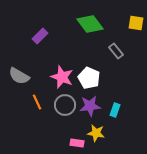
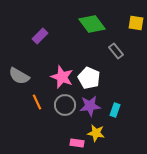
green diamond: moved 2 px right
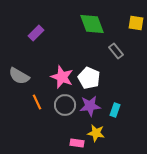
green diamond: rotated 16 degrees clockwise
purple rectangle: moved 4 px left, 3 px up
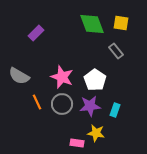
yellow square: moved 15 px left
white pentagon: moved 6 px right, 2 px down; rotated 10 degrees clockwise
gray circle: moved 3 px left, 1 px up
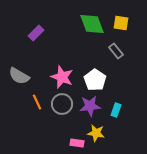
cyan rectangle: moved 1 px right
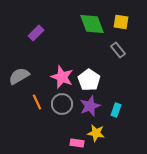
yellow square: moved 1 px up
gray rectangle: moved 2 px right, 1 px up
gray semicircle: rotated 120 degrees clockwise
white pentagon: moved 6 px left
purple star: rotated 15 degrees counterclockwise
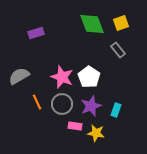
yellow square: moved 1 px down; rotated 28 degrees counterclockwise
purple rectangle: rotated 28 degrees clockwise
white pentagon: moved 3 px up
purple star: moved 1 px right
pink rectangle: moved 2 px left, 17 px up
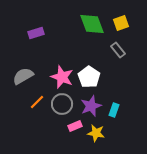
gray semicircle: moved 4 px right
orange line: rotated 70 degrees clockwise
cyan rectangle: moved 2 px left
pink rectangle: rotated 32 degrees counterclockwise
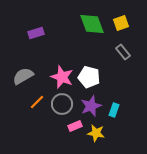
gray rectangle: moved 5 px right, 2 px down
white pentagon: rotated 20 degrees counterclockwise
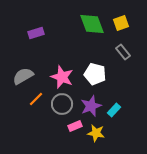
white pentagon: moved 6 px right, 3 px up
orange line: moved 1 px left, 3 px up
cyan rectangle: rotated 24 degrees clockwise
